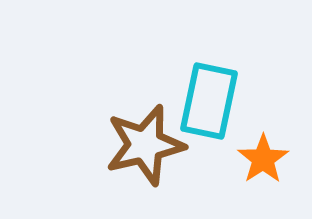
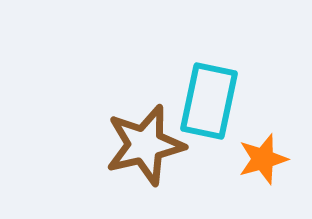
orange star: rotated 18 degrees clockwise
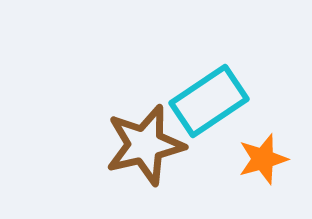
cyan rectangle: rotated 44 degrees clockwise
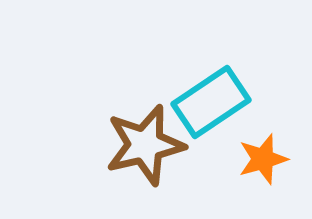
cyan rectangle: moved 2 px right, 1 px down
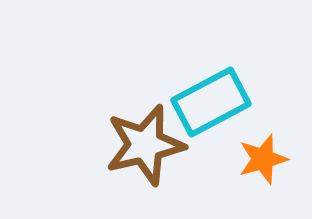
cyan rectangle: rotated 6 degrees clockwise
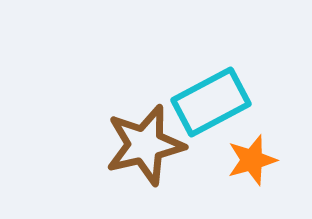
orange star: moved 11 px left, 1 px down
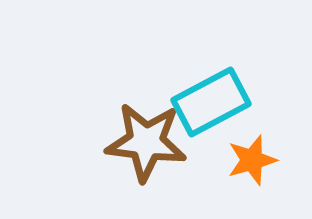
brown star: moved 1 px right, 3 px up; rotated 20 degrees clockwise
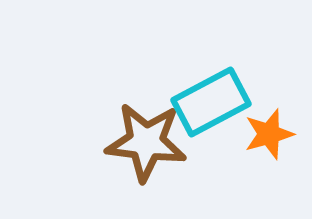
orange star: moved 17 px right, 26 px up
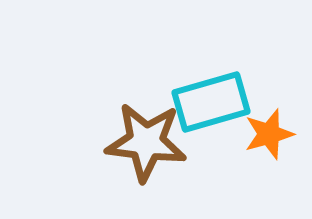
cyan rectangle: rotated 12 degrees clockwise
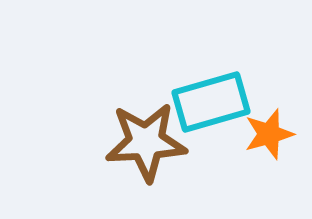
brown star: rotated 10 degrees counterclockwise
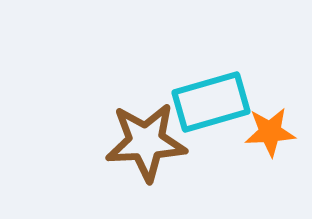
orange star: moved 1 px right, 2 px up; rotated 12 degrees clockwise
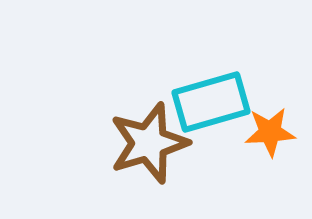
brown star: moved 3 px right, 1 px down; rotated 14 degrees counterclockwise
